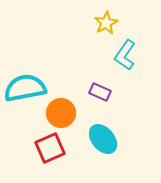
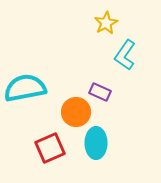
orange circle: moved 15 px right, 1 px up
cyan ellipse: moved 7 px left, 4 px down; rotated 40 degrees clockwise
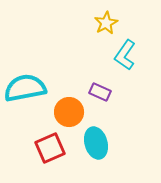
orange circle: moved 7 px left
cyan ellipse: rotated 16 degrees counterclockwise
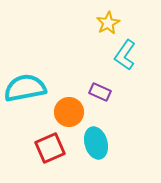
yellow star: moved 2 px right
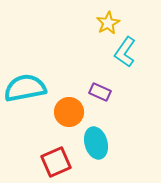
cyan L-shape: moved 3 px up
red square: moved 6 px right, 14 px down
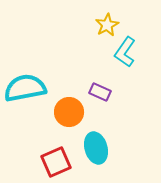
yellow star: moved 1 px left, 2 px down
cyan ellipse: moved 5 px down
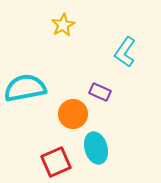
yellow star: moved 44 px left
orange circle: moved 4 px right, 2 px down
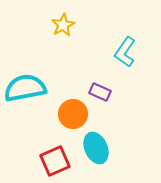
cyan ellipse: rotated 8 degrees counterclockwise
red square: moved 1 px left, 1 px up
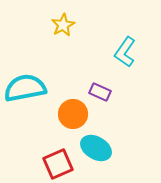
cyan ellipse: rotated 36 degrees counterclockwise
red square: moved 3 px right, 3 px down
